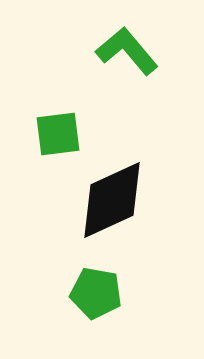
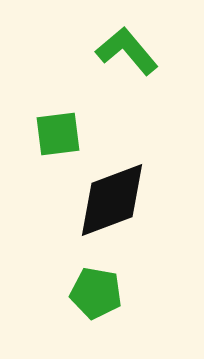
black diamond: rotated 4 degrees clockwise
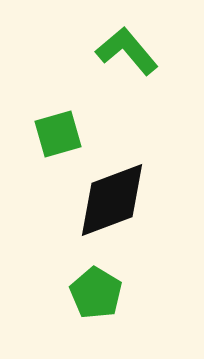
green square: rotated 9 degrees counterclockwise
green pentagon: rotated 21 degrees clockwise
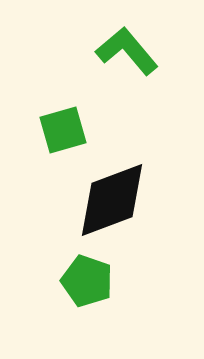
green square: moved 5 px right, 4 px up
green pentagon: moved 9 px left, 12 px up; rotated 12 degrees counterclockwise
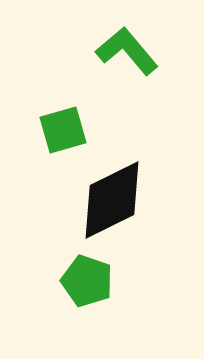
black diamond: rotated 6 degrees counterclockwise
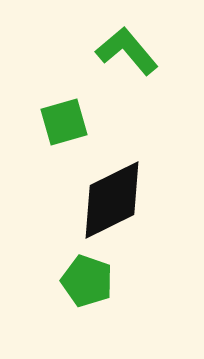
green square: moved 1 px right, 8 px up
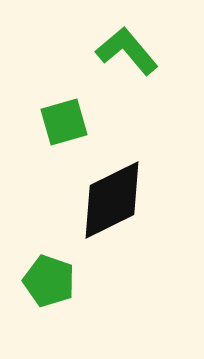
green pentagon: moved 38 px left
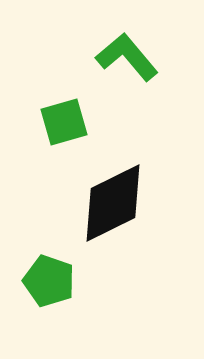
green L-shape: moved 6 px down
black diamond: moved 1 px right, 3 px down
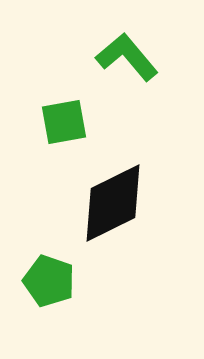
green square: rotated 6 degrees clockwise
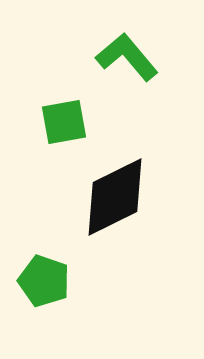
black diamond: moved 2 px right, 6 px up
green pentagon: moved 5 px left
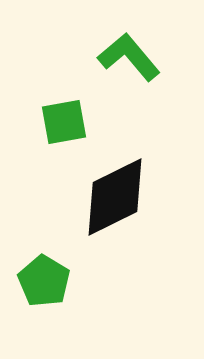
green L-shape: moved 2 px right
green pentagon: rotated 12 degrees clockwise
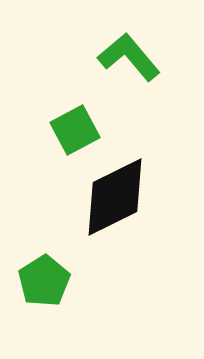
green square: moved 11 px right, 8 px down; rotated 18 degrees counterclockwise
green pentagon: rotated 9 degrees clockwise
